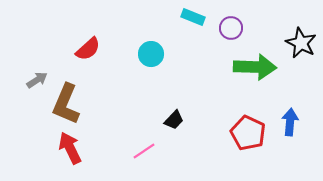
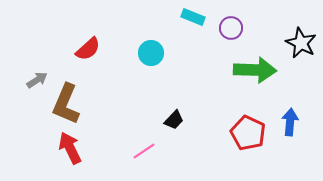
cyan circle: moved 1 px up
green arrow: moved 3 px down
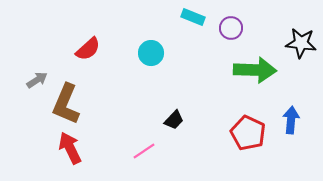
black star: rotated 20 degrees counterclockwise
blue arrow: moved 1 px right, 2 px up
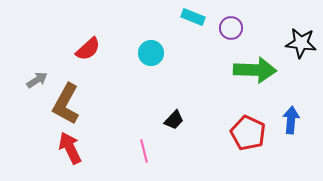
brown L-shape: rotated 6 degrees clockwise
pink line: rotated 70 degrees counterclockwise
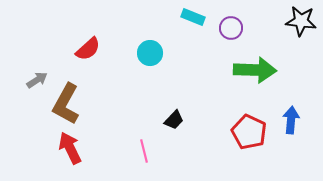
black star: moved 22 px up
cyan circle: moved 1 px left
red pentagon: moved 1 px right, 1 px up
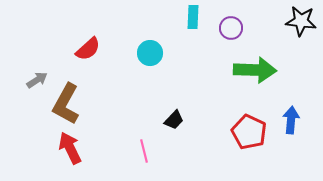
cyan rectangle: rotated 70 degrees clockwise
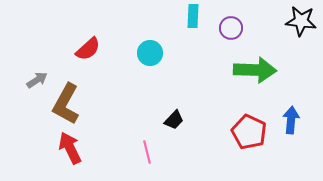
cyan rectangle: moved 1 px up
pink line: moved 3 px right, 1 px down
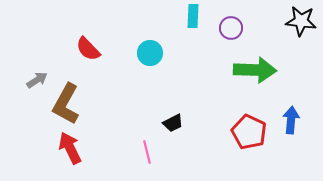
red semicircle: rotated 88 degrees clockwise
black trapezoid: moved 1 px left, 3 px down; rotated 20 degrees clockwise
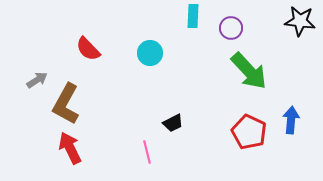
black star: moved 1 px left
green arrow: moved 6 px left, 1 px down; rotated 45 degrees clockwise
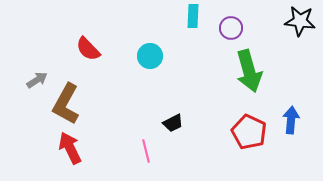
cyan circle: moved 3 px down
green arrow: rotated 27 degrees clockwise
pink line: moved 1 px left, 1 px up
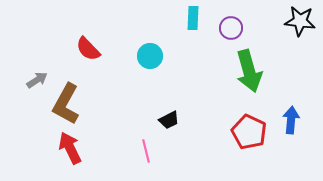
cyan rectangle: moved 2 px down
black trapezoid: moved 4 px left, 3 px up
